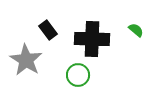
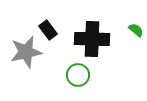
gray star: moved 8 px up; rotated 28 degrees clockwise
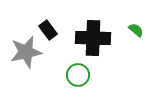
black cross: moved 1 px right, 1 px up
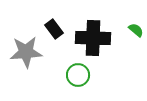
black rectangle: moved 6 px right, 1 px up
gray star: rotated 8 degrees clockwise
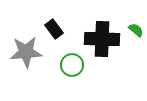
black cross: moved 9 px right, 1 px down
green circle: moved 6 px left, 10 px up
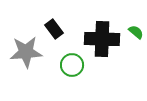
green semicircle: moved 2 px down
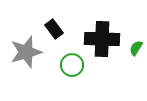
green semicircle: moved 16 px down; rotated 98 degrees counterclockwise
gray star: rotated 12 degrees counterclockwise
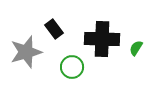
green circle: moved 2 px down
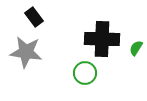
black rectangle: moved 20 px left, 12 px up
gray star: rotated 24 degrees clockwise
green circle: moved 13 px right, 6 px down
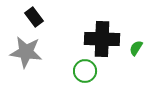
green circle: moved 2 px up
